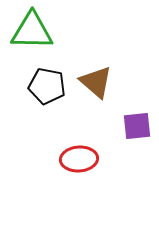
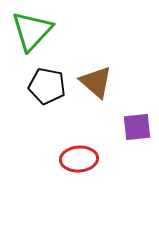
green triangle: rotated 48 degrees counterclockwise
purple square: moved 1 px down
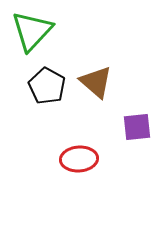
black pentagon: rotated 18 degrees clockwise
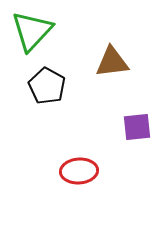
brown triangle: moved 16 px right, 20 px up; rotated 48 degrees counterclockwise
red ellipse: moved 12 px down
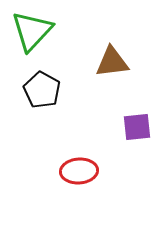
black pentagon: moved 5 px left, 4 px down
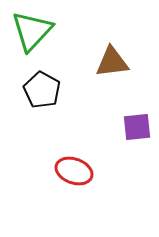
red ellipse: moved 5 px left; rotated 24 degrees clockwise
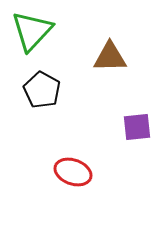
brown triangle: moved 2 px left, 5 px up; rotated 6 degrees clockwise
red ellipse: moved 1 px left, 1 px down
